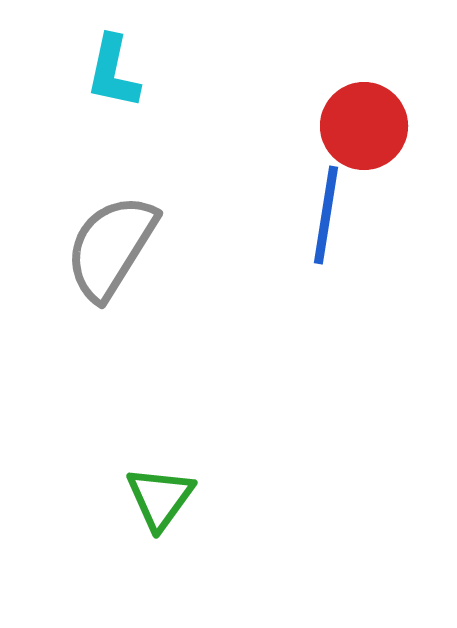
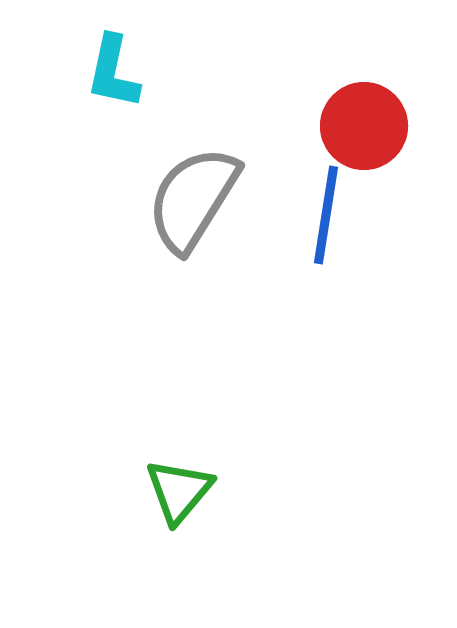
gray semicircle: moved 82 px right, 48 px up
green triangle: moved 19 px right, 7 px up; rotated 4 degrees clockwise
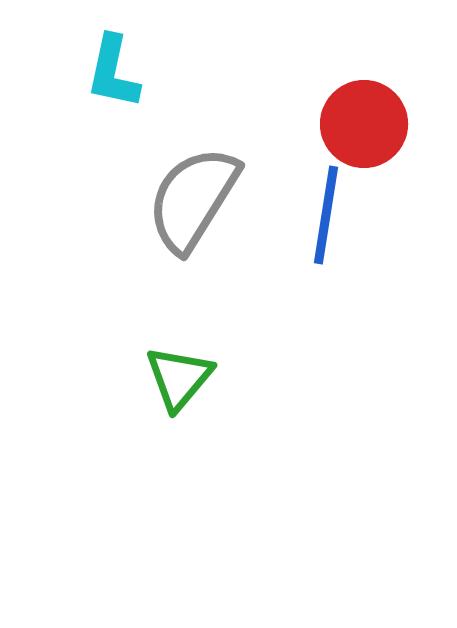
red circle: moved 2 px up
green triangle: moved 113 px up
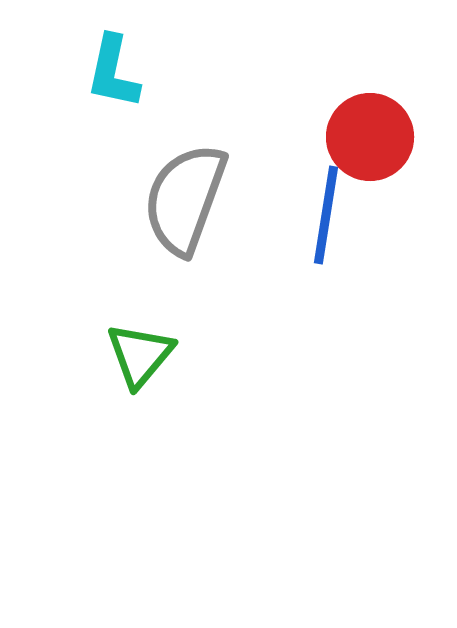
red circle: moved 6 px right, 13 px down
gray semicircle: moved 8 px left; rotated 12 degrees counterclockwise
green triangle: moved 39 px left, 23 px up
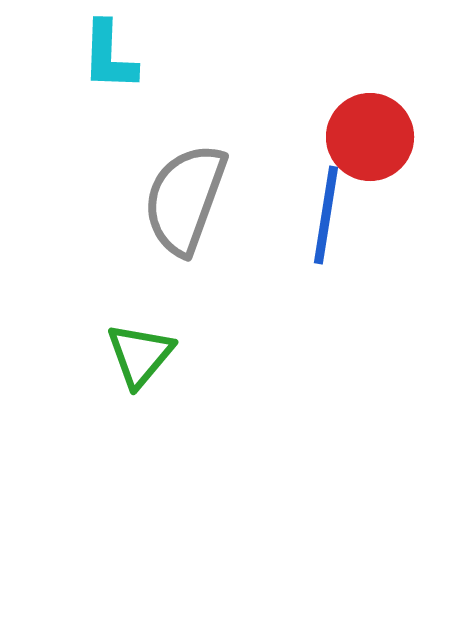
cyan L-shape: moved 4 px left, 16 px up; rotated 10 degrees counterclockwise
